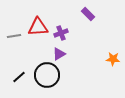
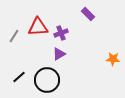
gray line: rotated 48 degrees counterclockwise
black circle: moved 5 px down
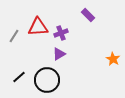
purple rectangle: moved 1 px down
orange star: rotated 24 degrees clockwise
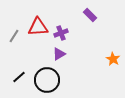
purple rectangle: moved 2 px right
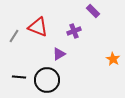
purple rectangle: moved 3 px right, 4 px up
red triangle: rotated 25 degrees clockwise
purple cross: moved 13 px right, 2 px up
black line: rotated 48 degrees clockwise
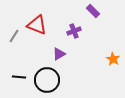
red triangle: moved 1 px left, 2 px up
